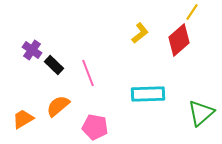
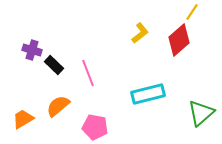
purple cross: rotated 18 degrees counterclockwise
cyan rectangle: rotated 12 degrees counterclockwise
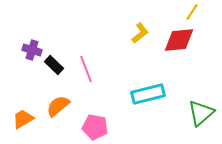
red diamond: rotated 36 degrees clockwise
pink line: moved 2 px left, 4 px up
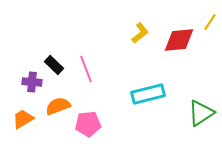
yellow line: moved 18 px right, 10 px down
purple cross: moved 32 px down; rotated 12 degrees counterclockwise
orange semicircle: rotated 20 degrees clockwise
green triangle: rotated 8 degrees clockwise
pink pentagon: moved 7 px left, 3 px up; rotated 15 degrees counterclockwise
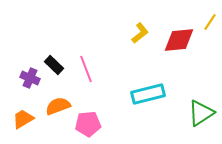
purple cross: moved 2 px left, 4 px up; rotated 18 degrees clockwise
